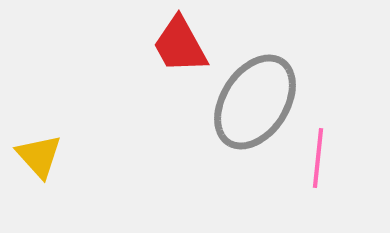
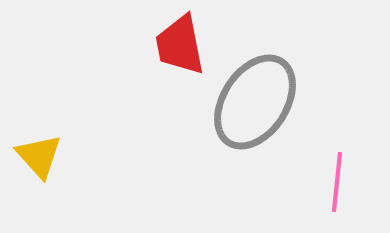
red trapezoid: rotated 18 degrees clockwise
pink line: moved 19 px right, 24 px down
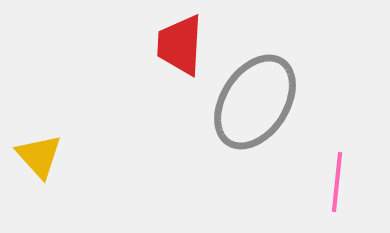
red trapezoid: rotated 14 degrees clockwise
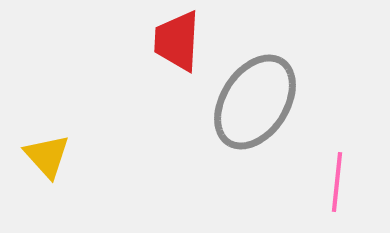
red trapezoid: moved 3 px left, 4 px up
yellow triangle: moved 8 px right
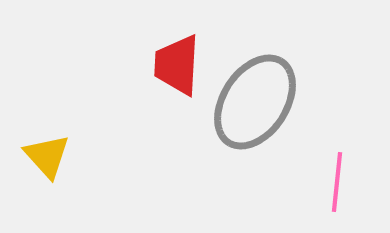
red trapezoid: moved 24 px down
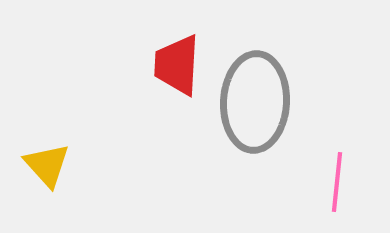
gray ellipse: rotated 30 degrees counterclockwise
yellow triangle: moved 9 px down
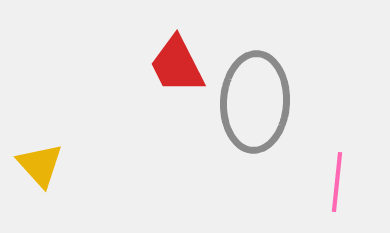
red trapezoid: rotated 30 degrees counterclockwise
yellow triangle: moved 7 px left
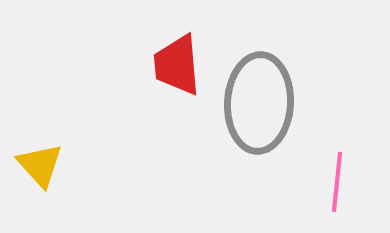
red trapezoid: rotated 22 degrees clockwise
gray ellipse: moved 4 px right, 1 px down
